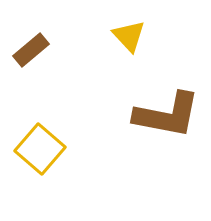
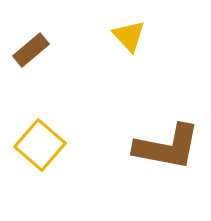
brown L-shape: moved 32 px down
yellow square: moved 4 px up
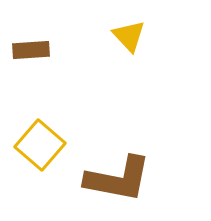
brown rectangle: rotated 36 degrees clockwise
brown L-shape: moved 49 px left, 32 px down
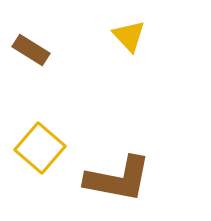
brown rectangle: rotated 36 degrees clockwise
yellow square: moved 3 px down
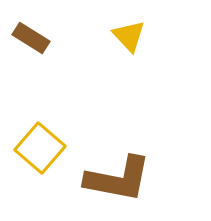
brown rectangle: moved 12 px up
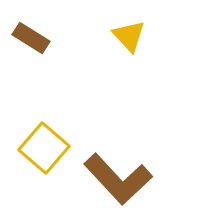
yellow square: moved 4 px right
brown L-shape: rotated 36 degrees clockwise
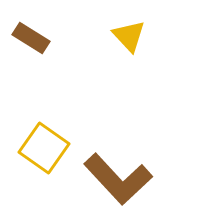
yellow square: rotated 6 degrees counterclockwise
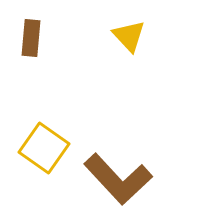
brown rectangle: rotated 63 degrees clockwise
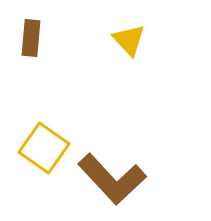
yellow triangle: moved 4 px down
brown L-shape: moved 6 px left
